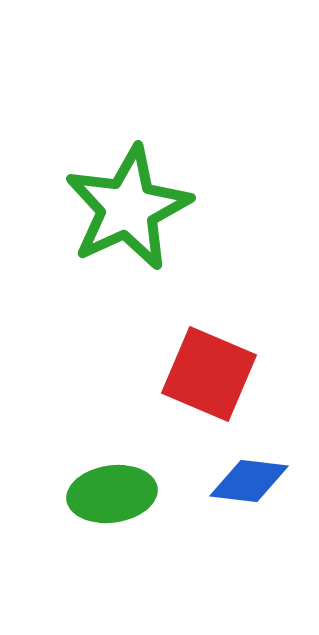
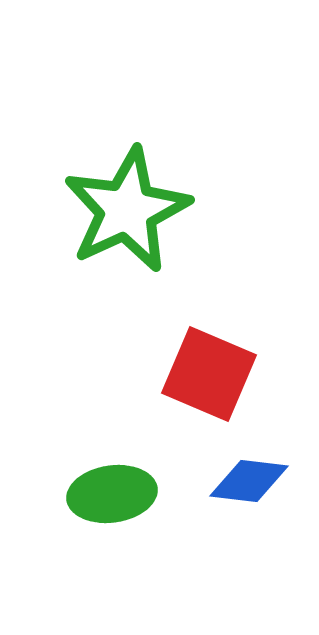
green star: moved 1 px left, 2 px down
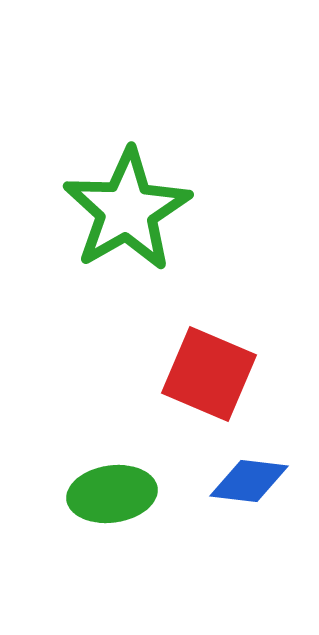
green star: rotated 5 degrees counterclockwise
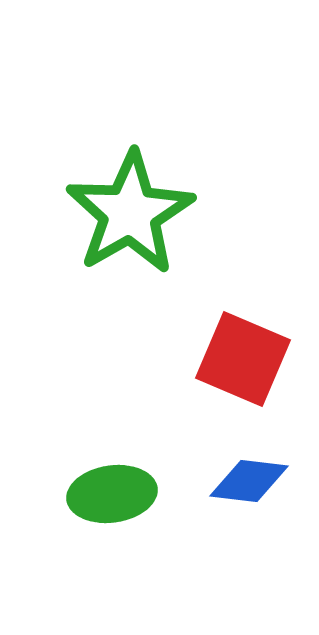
green star: moved 3 px right, 3 px down
red square: moved 34 px right, 15 px up
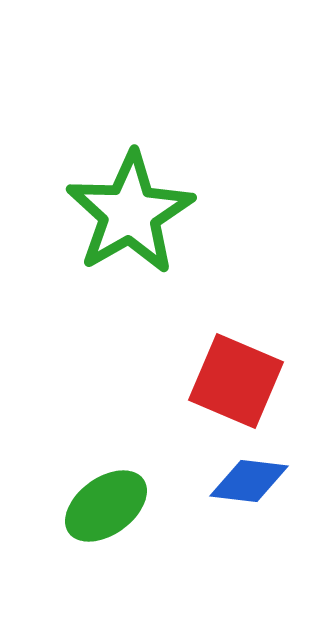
red square: moved 7 px left, 22 px down
green ellipse: moved 6 px left, 12 px down; rotated 28 degrees counterclockwise
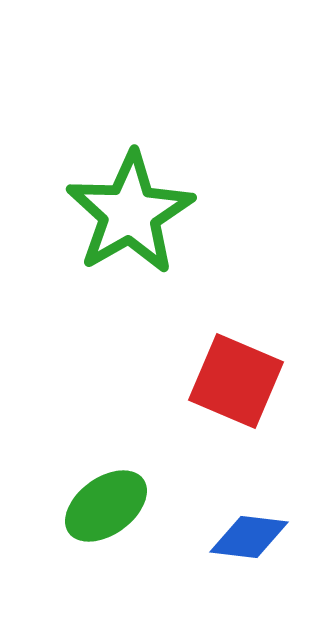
blue diamond: moved 56 px down
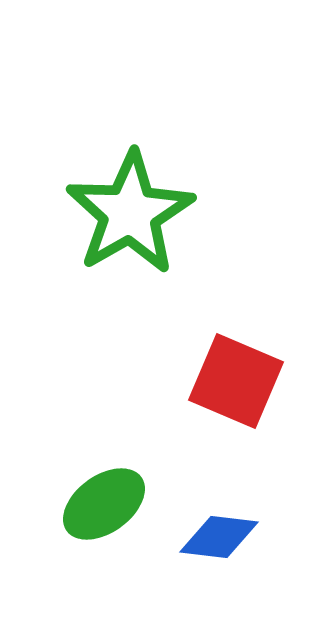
green ellipse: moved 2 px left, 2 px up
blue diamond: moved 30 px left
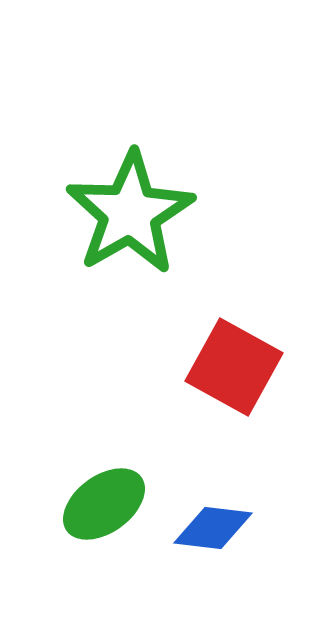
red square: moved 2 px left, 14 px up; rotated 6 degrees clockwise
blue diamond: moved 6 px left, 9 px up
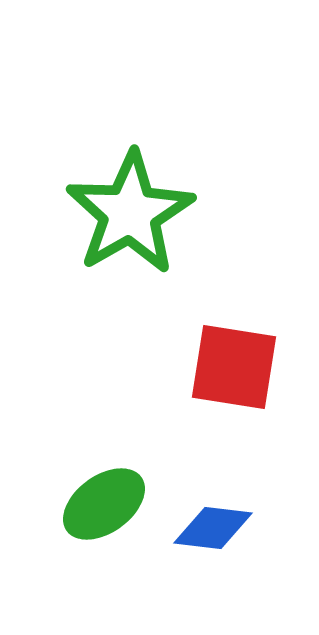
red square: rotated 20 degrees counterclockwise
